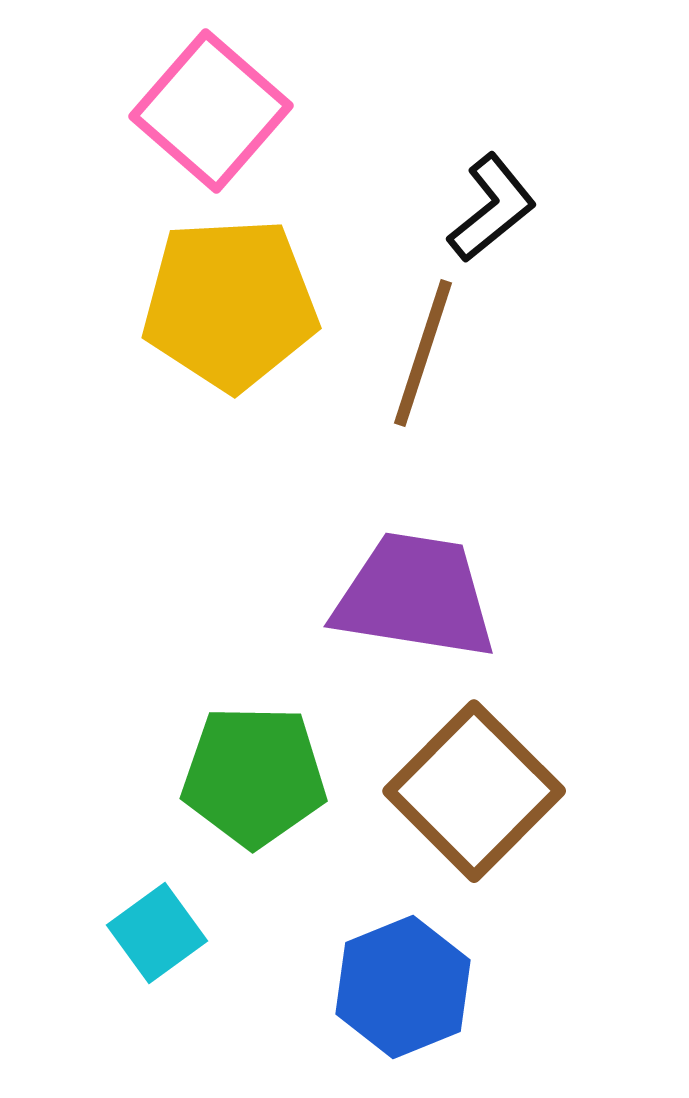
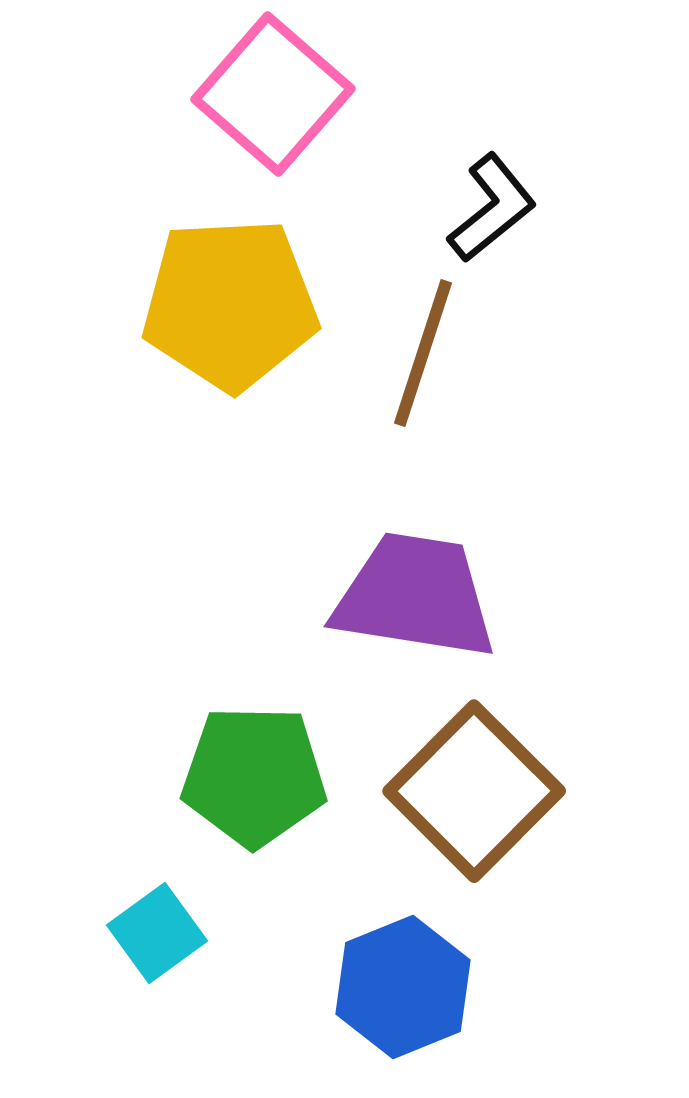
pink square: moved 62 px right, 17 px up
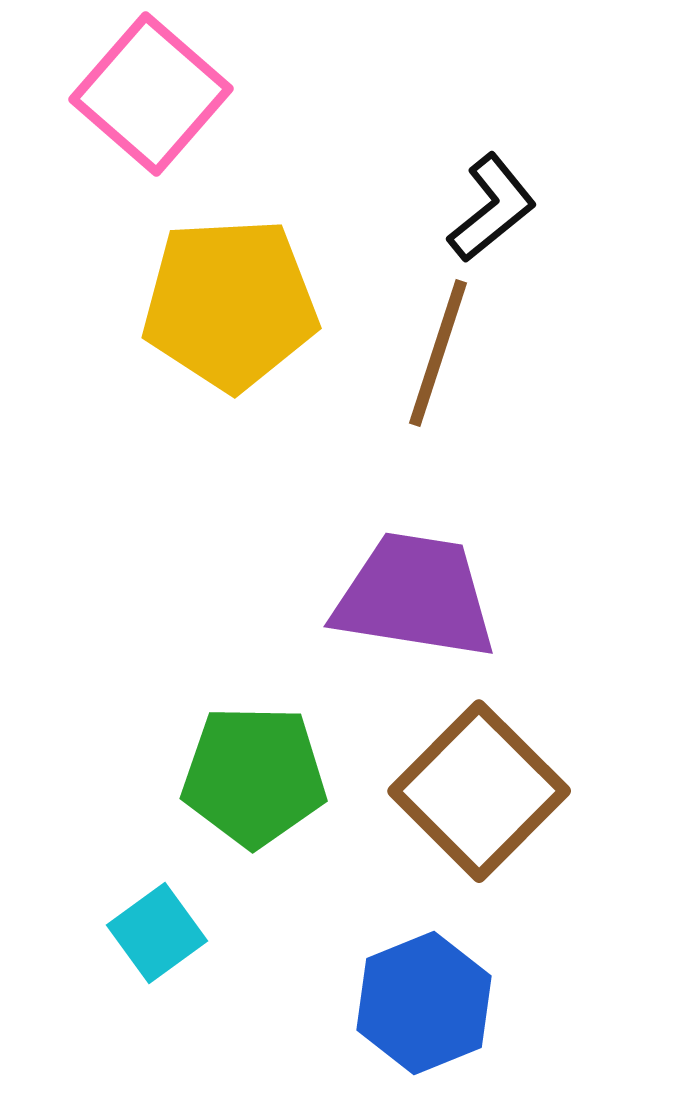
pink square: moved 122 px left
brown line: moved 15 px right
brown square: moved 5 px right
blue hexagon: moved 21 px right, 16 px down
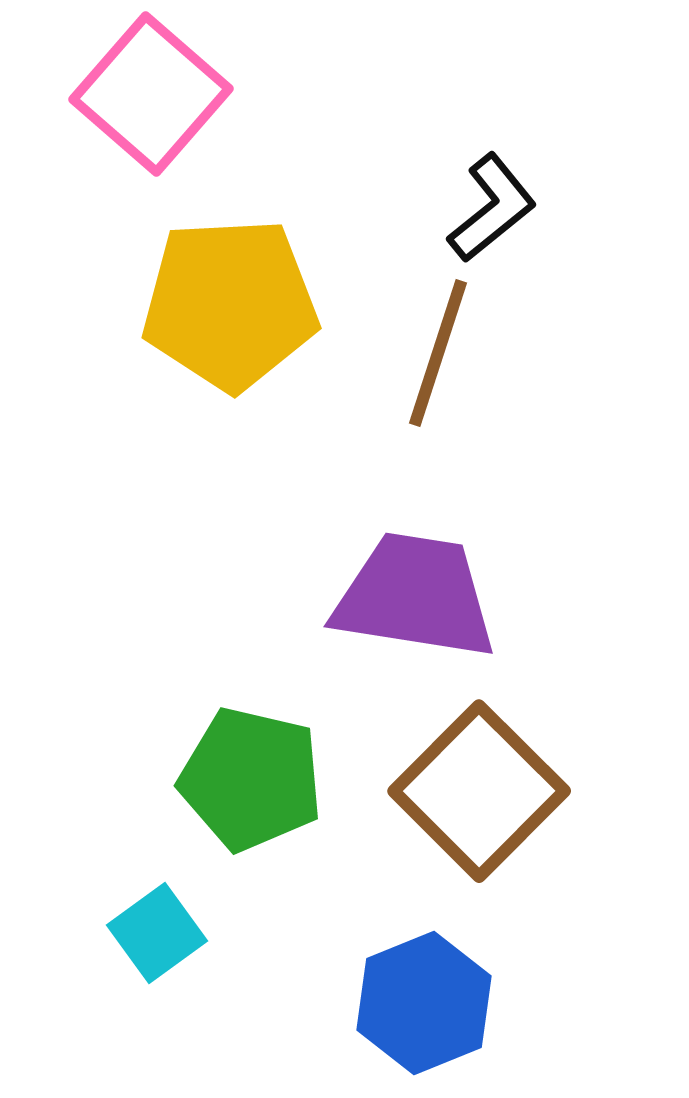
green pentagon: moved 3 px left, 3 px down; rotated 12 degrees clockwise
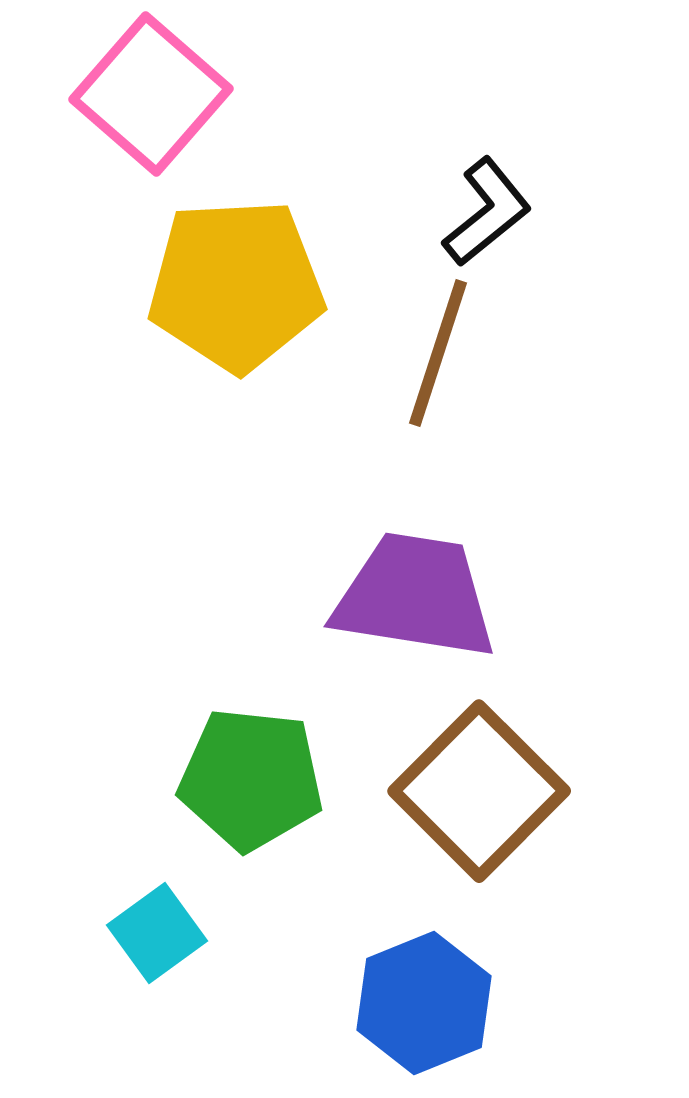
black L-shape: moved 5 px left, 4 px down
yellow pentagon: moved 6 px right, 19 px up
green pentagon: rotated 7 degrees counterclockwise
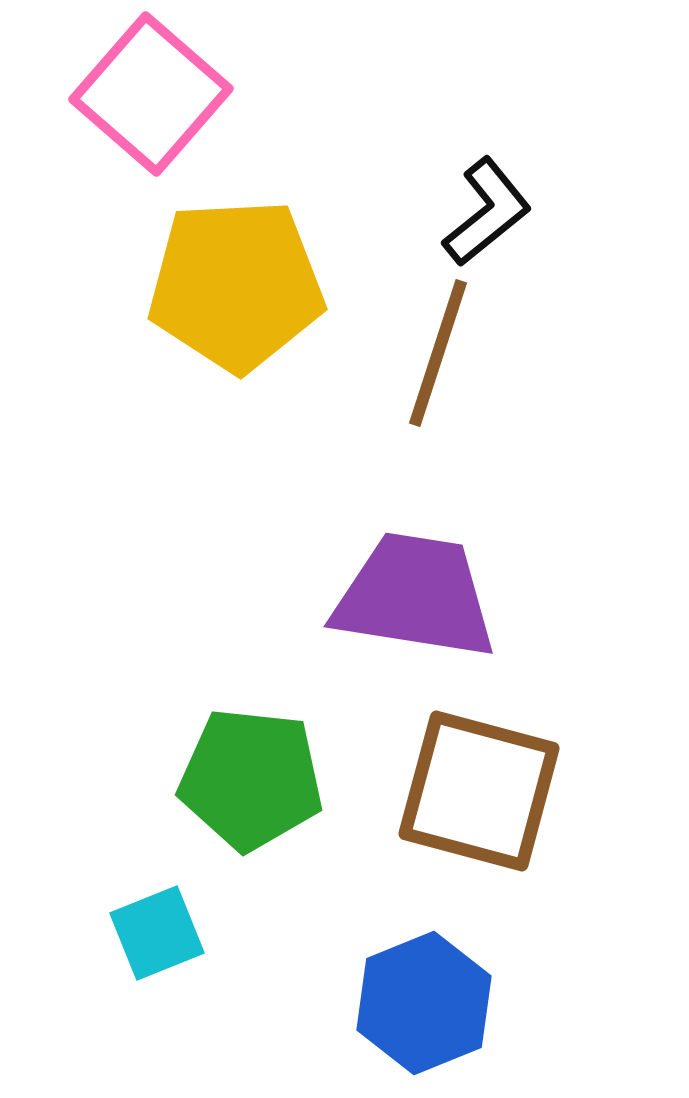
brown square: rotated 30 degrees counterclockwise
cyan square: rotated 14 degrees clockwise
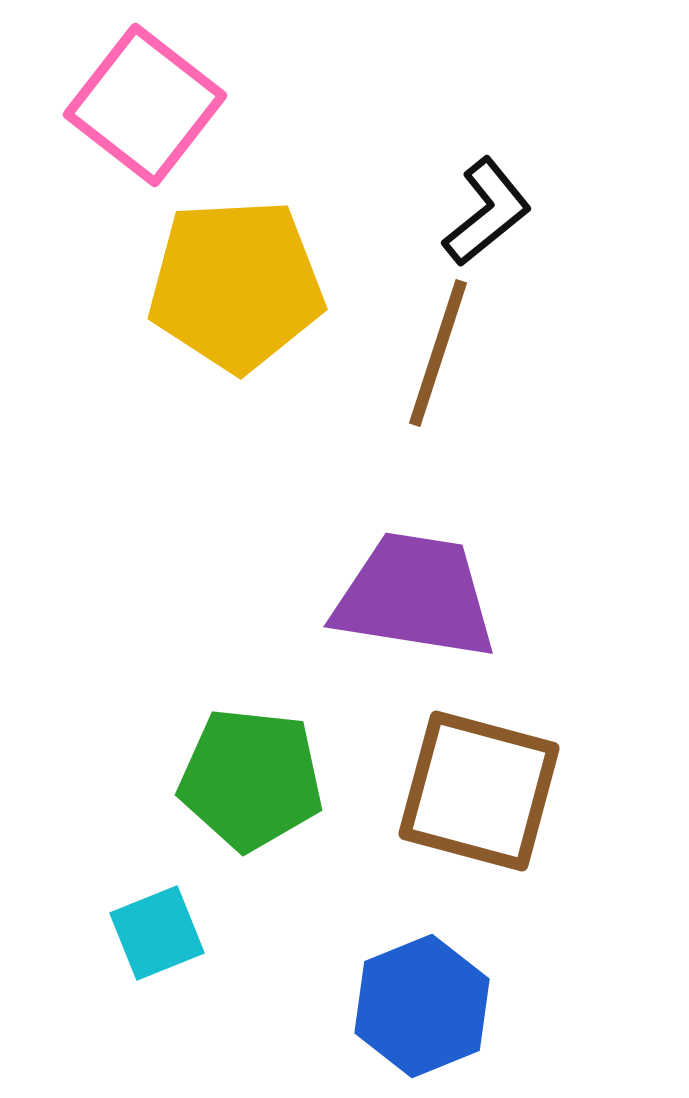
pink square: moved 6 px left, 11 px down; rotated 3 degrees counterclockwise
blue hexagon: moved 2 px left, 3 px down
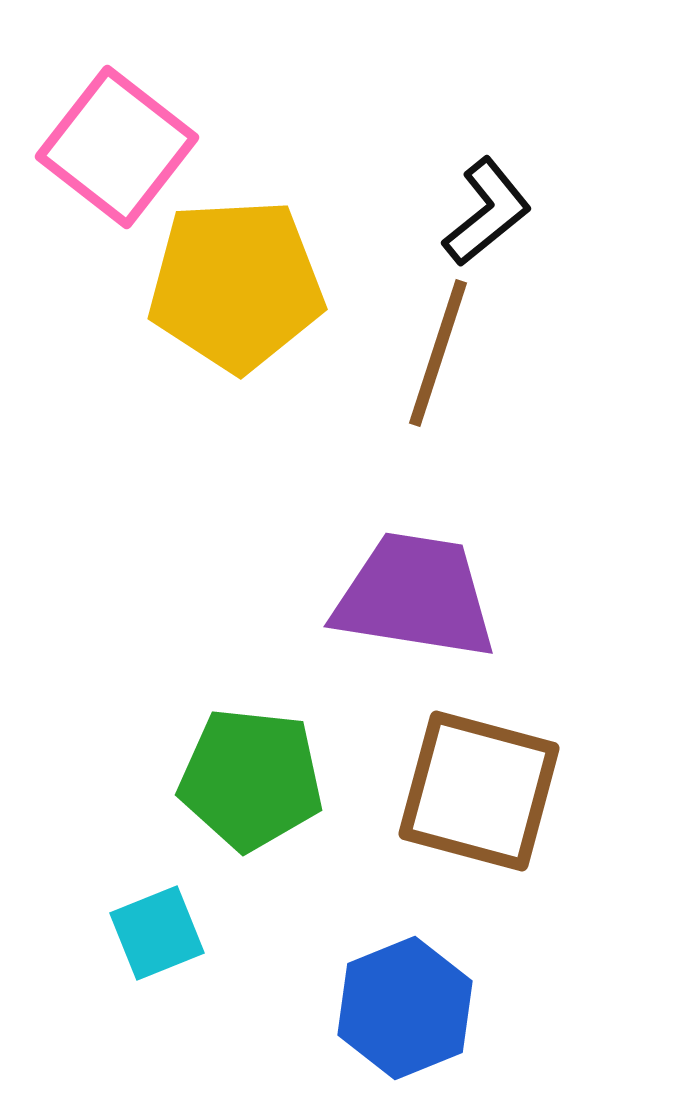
pink square: moved 28 px left, 42 px down
blue hexagon: moved 17 px left, 2 px down
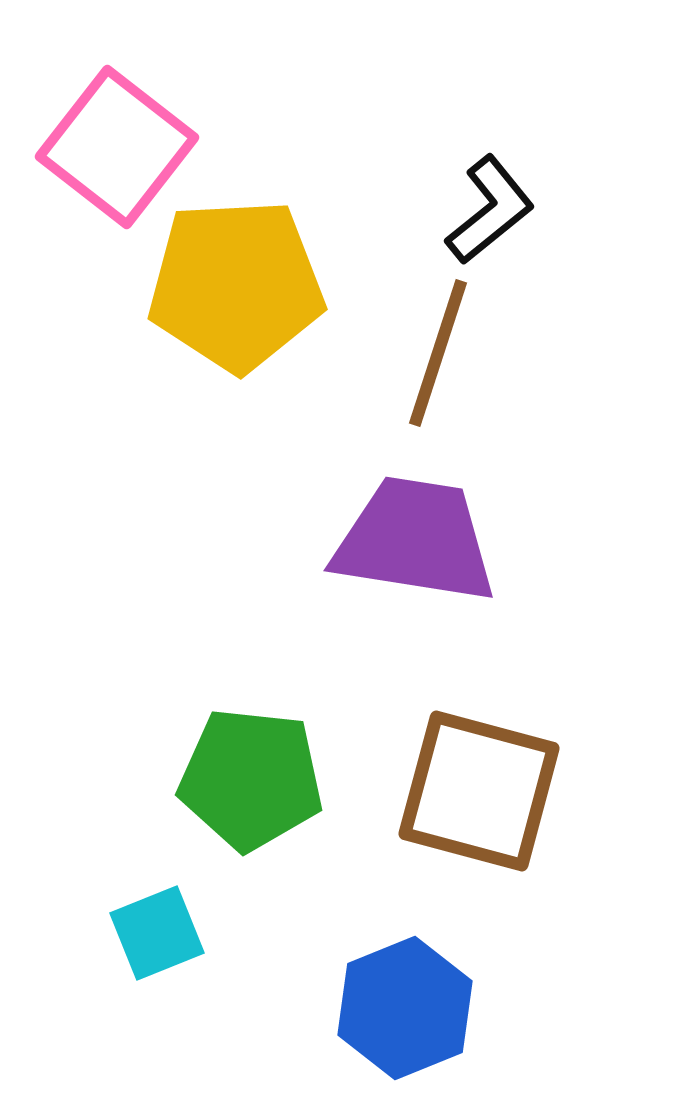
black L-shape: moved 3 px right, 2 px up
purple trapezoid: moved 56 px up
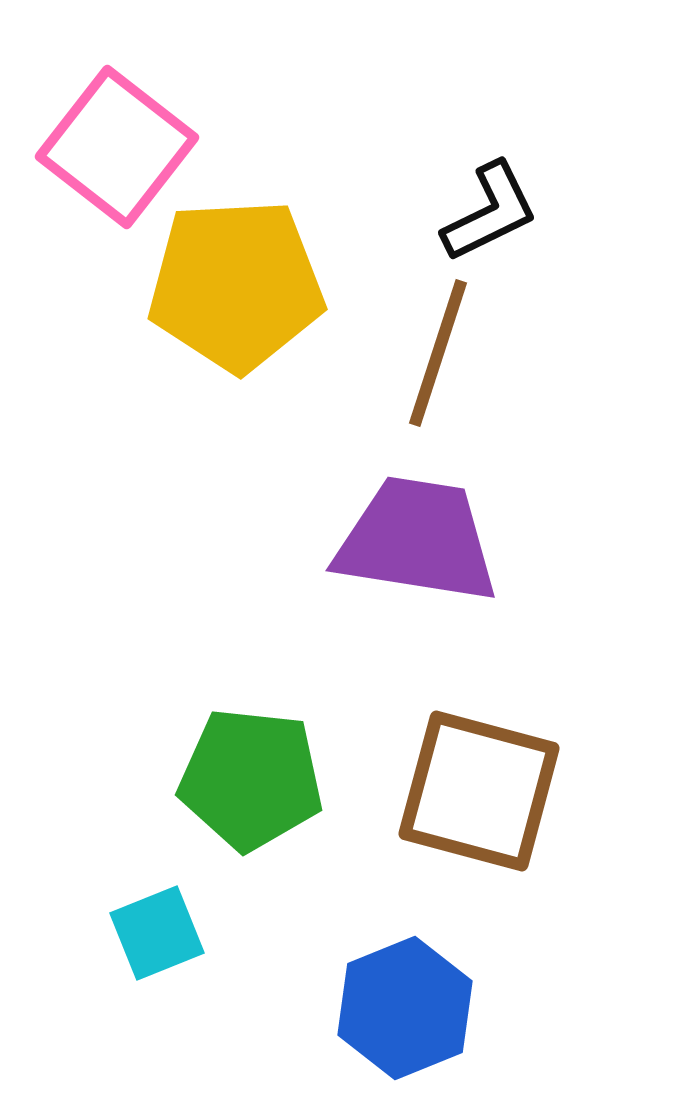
black L-shape: moved 2 px down; rotated 13 degrees clockwise
purple trapezoid: moved 2 px right
